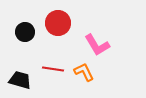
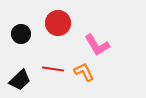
black circle: moved 4 px left, 2 px down
black trapezoid: rotated 120 degrees clockwise
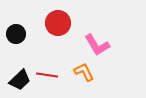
black circle: moved 5 px left
red line: moved 6 px left, 6 px down
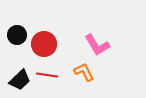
red circle: moved 14 px left, 21 px down
black circle: moved 1 px right, 1 px down
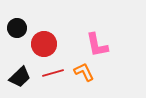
black circle: moved 7 px up
pink L-shape: rotated 20 degrees clockwise
red line: moved 6 px right, 2 px up; rotated 25 degrees counterclockwise
black trapezoid: moved 3 px up
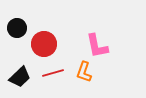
pink L-shape: moved 1 px down
orange L-shape: rotated 135 degrees counterclockwise
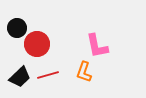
red circle: moved 7 px left
red line: moved 5 px left, 2 px down
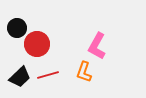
pink L-shape: rotated 40 degrees clockwise
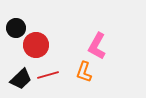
black circle: moved 1 px left
red circle: moved 1 px left, 1 px down
black trapezoid: moved 1 px right, 2 px down
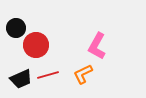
orange L-shape: moved 1 px left, 2 px down; rotated 45 degrees clockwise
black trapezoid: rotated 20 degrees clockwise
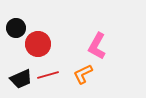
red circle: moved 2 px right, 1 px up
